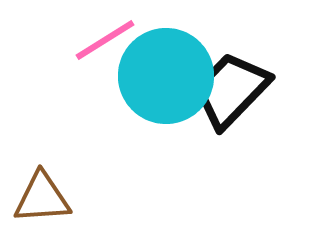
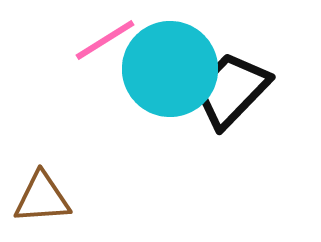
cyan circle: moved 4 px right, 7 px up
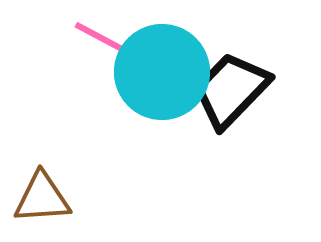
pink line: rotated 60 degrees clockwise
cyan circle: moved 8 px left, 3 px down
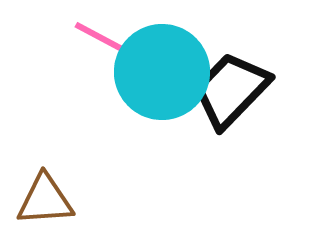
brown triangle: moved 3 px right, 2 px down
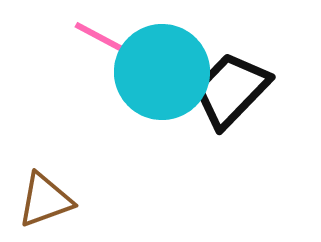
brown triangle: rotated 16 degrees counterclockwise
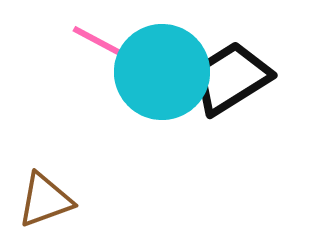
pink line: moved 2 px left, 4 px down
black trapezoid: moved 12 px up; rotated 14 degrees clockwise
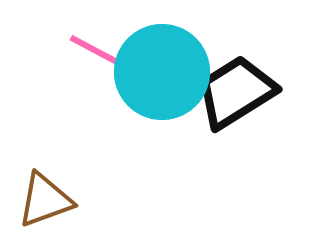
pink line: moved 3 px left, 9 px down
black trapezoid: moved 5 px right, 14 px down
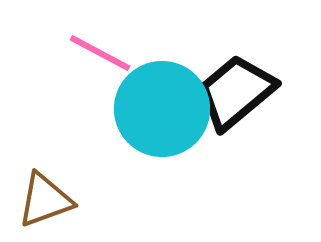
cyan circle: moved 37 px down
black trapezoid: rotated 8 degrees counterclockwise
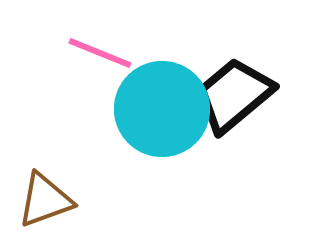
pink line: rotated 6 degrees counterclockwise
black trapezoid: moved 2 px left, 3 px down
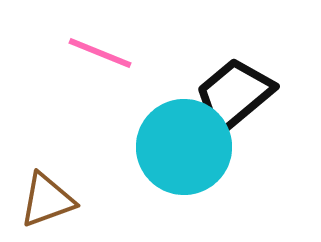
cyan circle: moved 22 px right, 38 px down
brown triangle: moved 2 px right
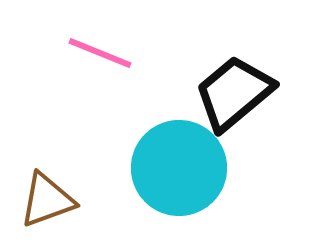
black trapezoid: moved 2 px up
cyan circle: moved 5 px left, 21 px down
